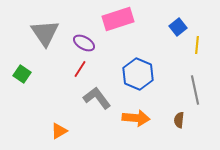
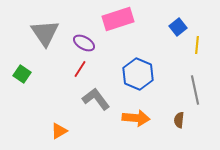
gray L-shape: moved 1 px left, 1 px down
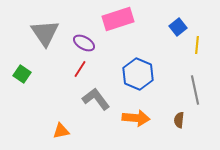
orange triangle: moved 2 px right; rotated 18 degrees clockwise
